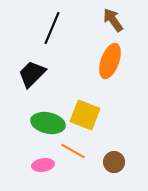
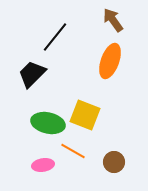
black line: moved 3 px right, 9 px down; rotated 16 degrees clockwise
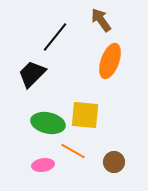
brown arrow: moved 12 px left
yellow square: rotated 16 degrees counterclockwise
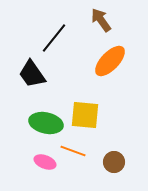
black line: moved 1 px left, 1 px down
orange ellipse: rotated 24 degrees clockwise
black trapezoid: rotated 80 degrees counterclockwise
green ellipse: moved 2 px left
orange line: rotated 10 degrees counterclockwise
pink ellipse: moved 2 px right, 3 px up; rotated 30 degrees clockwise
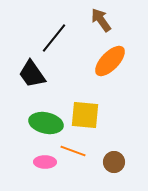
pink ellipse: rotated 20 degrees counterclockwise
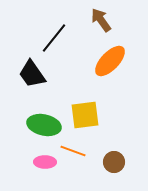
yellow square: rotated 12 degrees counterclockwise
green ellipse: moved 2 px left, 2 px down
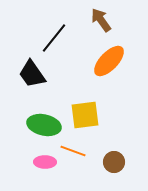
orange ellipse: moved 1 px left
